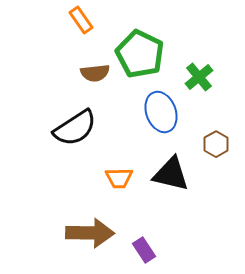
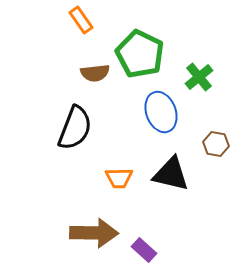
black semicircle: rotated 36 degrees counterclockwise
brown hexagon: rotated 20 degrees counterclockwise
brown arrow: moved 4 px right
purple rectangle: rotated 15 degrees counterclockwise
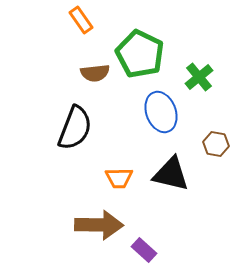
brown arrow: moved 5 px right, 8 px up
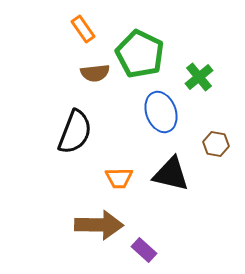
orange rectangle: moved 2 px right, 9 px down
black semicircle: moved 4 px down
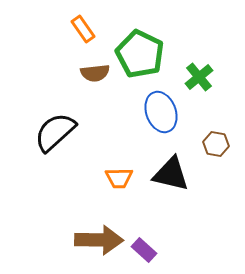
black semicircle: moved 20 px left; rotated 153 degrees counterclockwise
brown arrow: moved 15 px down
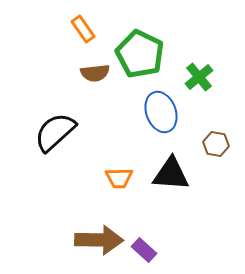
black triangle: rotated 9 degrees counterclockwise
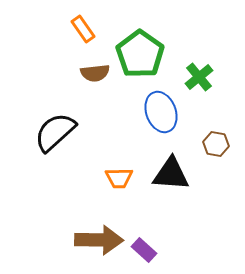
green pentagon: rotated 9 degrees clockwise
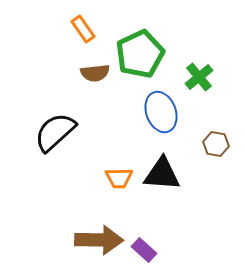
green pentagon: rotated 12 degrees clockwise
black triangle: moved 9 px left
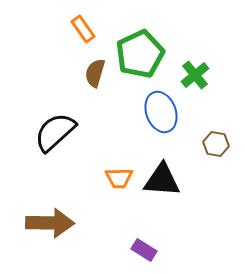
brown semicircle: rotated 112 degrees clockwise
green cross: moved 4 px left, 2 px up
black triangle: moved 6 px down
brown arrow: moved 49 px left, 17 px up
purple rectangle: rotated 10 degrees counterclockwise
